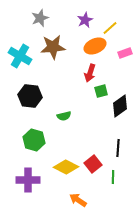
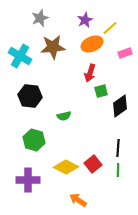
orange ellipse: moved 3 px left, 2 px up
green line: moved 5 px right, 7 px up
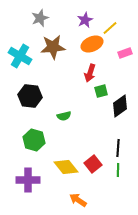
yellow diamond: rotated 25 degrees clockwise
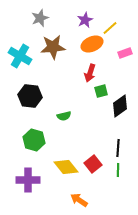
orange arrow: moved 1 px right
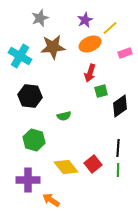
orange ellipse: moved 2 px left
orange arrow: moved 28 px left
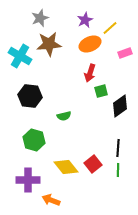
brown star: moved 4 px left, 3 px up
orange arrow: rotated 12 degrees counterclockwise
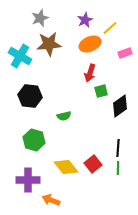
green line: moved 2 px up
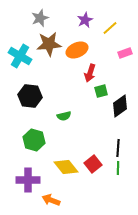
orange ellipse: moved 13 px left, 6 px down
